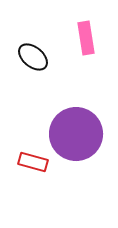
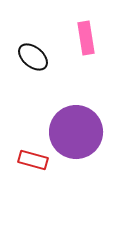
purple circle: moved 2 px up
red rectangle: moved 2 px up
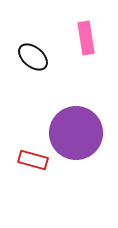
purple circle: moved 1 px down
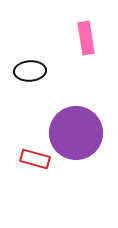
black ellipse: moved 3 px left, 14 px down; rotated 44 degrees counterclockwise
red rectangle: moved 2 px right, 1 px up
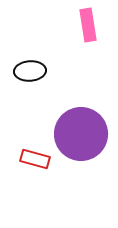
pink rectangle: moved 2 px right, 13 px up
purple circle: moved 5 px right, 1 px down
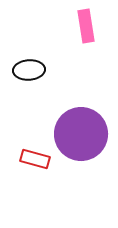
pink rectangle: moved 2 px left, 1 px down
black ellipse: moved 1 px left, 1 px up
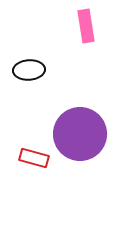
purple circle: moved 1 px left
red rectangle: moved 1 px left, 1 px up
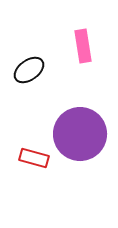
pink rectangle: moved 3 px left, 20 px down
black ellipse: rotated 32 degrees counterclockwise
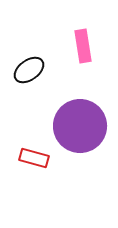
purple circle: moved 8 px up
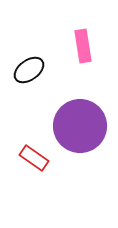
red rectangle: rotated 20 degrees clockwise
